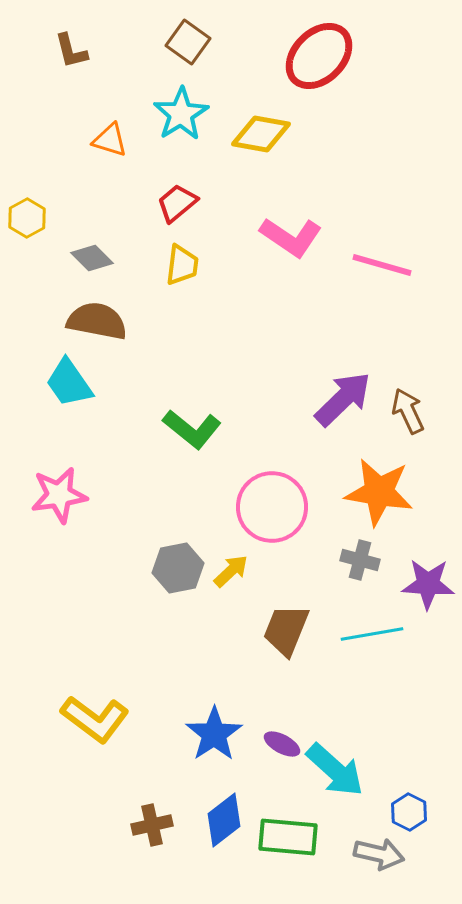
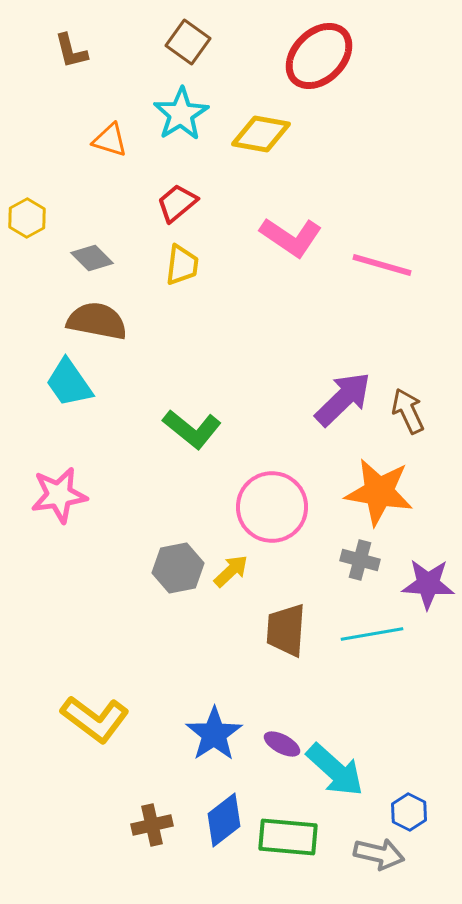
brown trapezoid: rotated 18 degrees counterclockwise
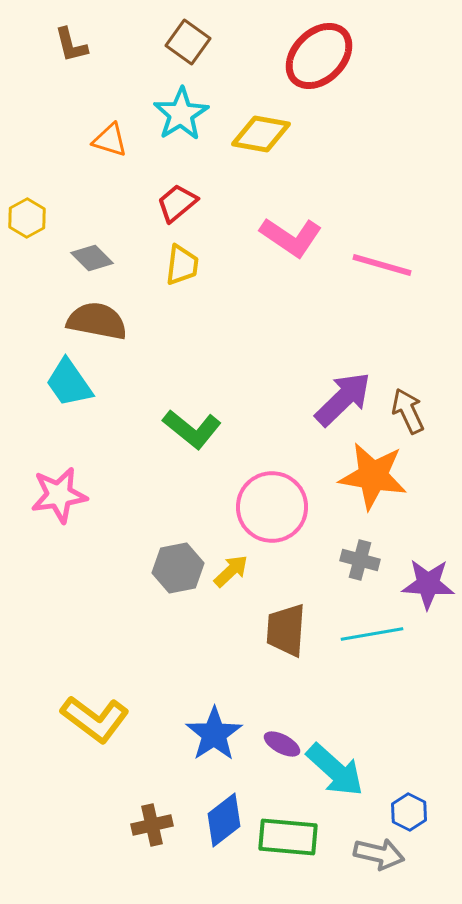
brown L-shape: moved 6 px up
orange star: moved 6 px left, 16 px up
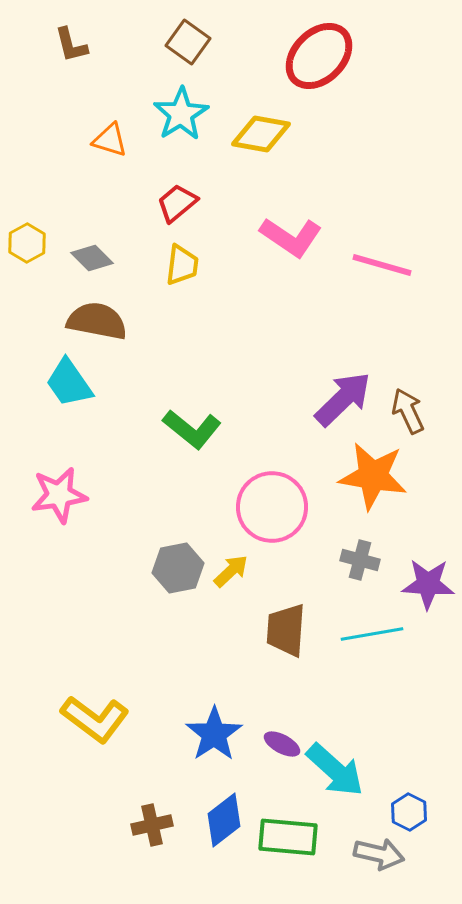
yellow hexagon: moved 25 px down
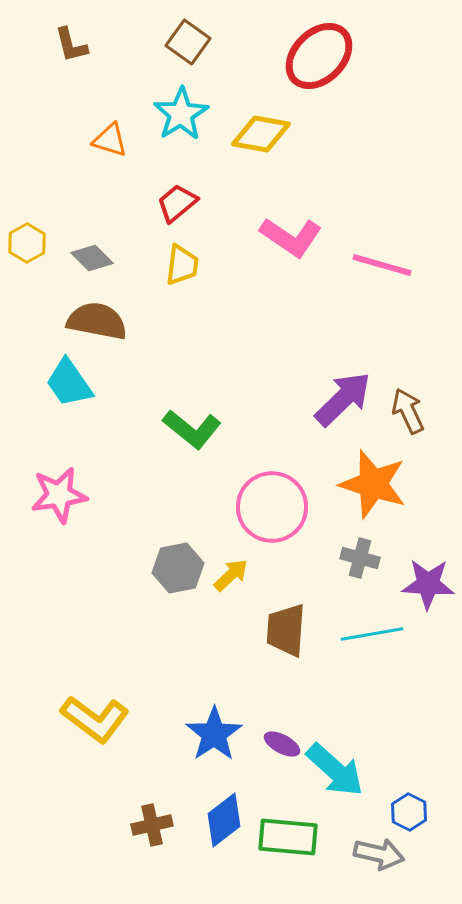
orange star: moved 8 px down; rotated 8 degrees clockwise
gray cross: moved 2 px up
yellow arrow: moved 4 px down
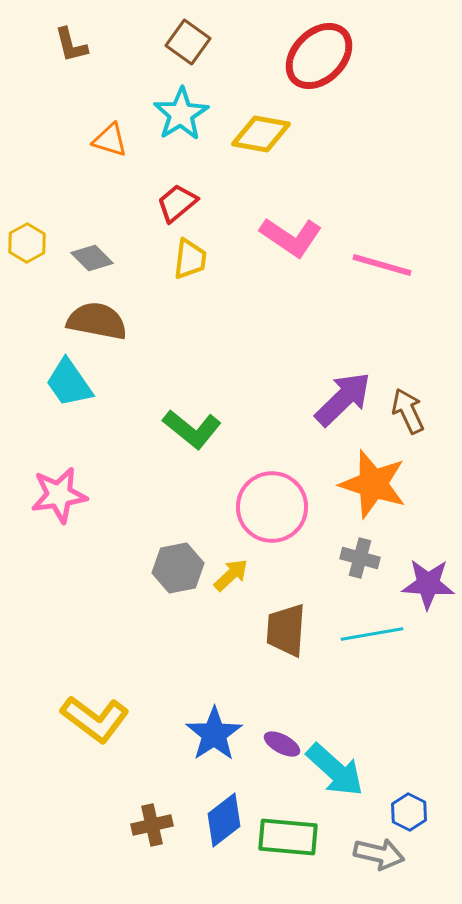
yellow trapezoid: moved 8 px right, 6 px up
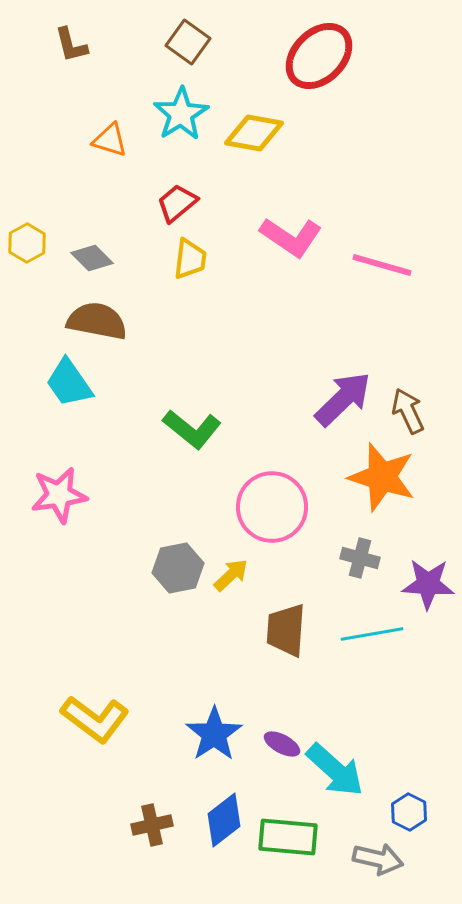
yellow diamond: moved 7 px left, 1 px up
orange star: moved 9 px right, 7 px up
gray arrow: moved 1 px left, 5 px down
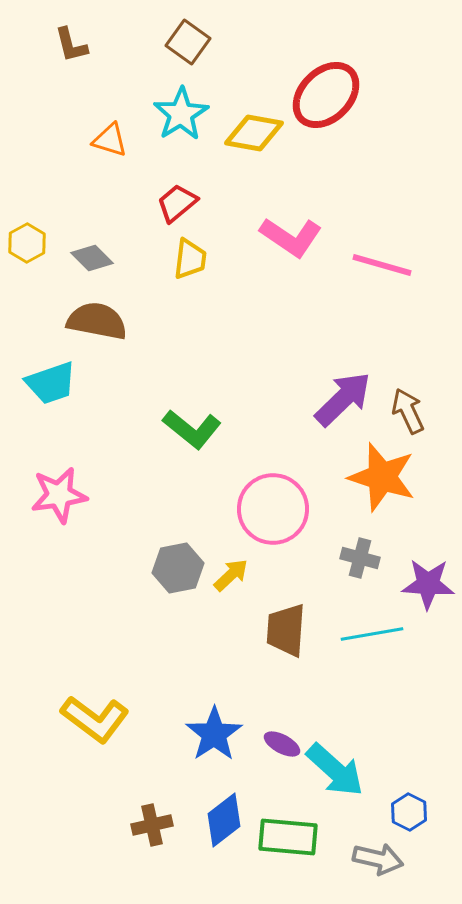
red ellipse: moved 7 px right, 39 px down
cyan trapezoid: moved 18 px left; rotated 74 degrees counterclockwise
pink circle: moved 1 px right, 2 px down
